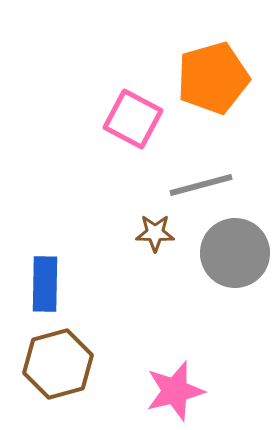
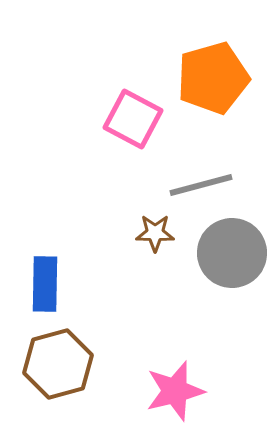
gray circle: moved 3 px left
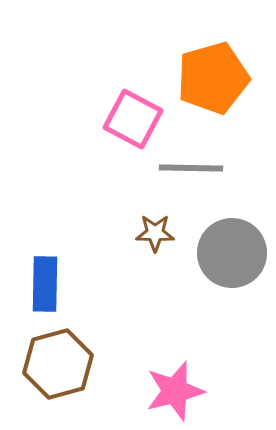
gray line: moved 10 px left, 17 px up; rotated 16 degrees clockwise
